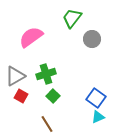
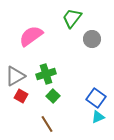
pink semicircle: moved 1 px up
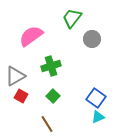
green cross: moved 5 px right, 8 px up
